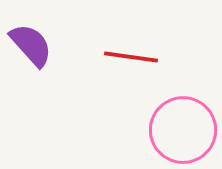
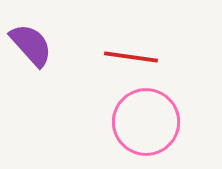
pink circle: moved 37 px left, 8 px up
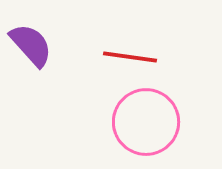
red line: moved 1 px left
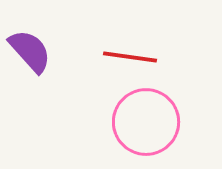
purple semicircle: moved 1 px left, 6 px down
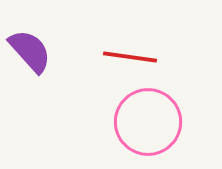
pink circle: moved 2 px right
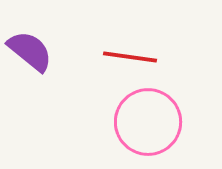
purple semicircle: rotated 9 degrees counterclockwise
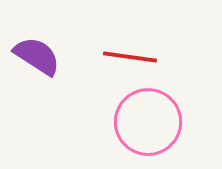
purple semicircle: moved 7 px right, 5 px down; rotated 6 degrees counterclockwise
